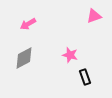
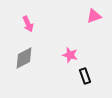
pink arrow: rotated 84 degrees counterclockwise
black rectangle: moved 1 px up
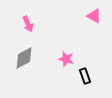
pink triangle: rotated 49 degrees clockwise
pink star: moved 4 px left, 4 px down
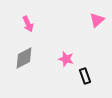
pink triangle: moved 3 px right, 4 px down; rotated 49 degrees clockwise
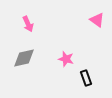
pink triangle: rotated 42 degrees counterclockwise
gray diamond: rotated 15 degrees clockwise
black rectangle: moved 1 px right, 2 px down
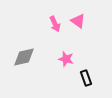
pink triangle: moved 19 px left, 1 px down
pink arrow: moved 27 px right
gray diamond: moved 1 px up
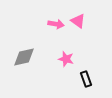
pink arrow: moved 1 px right; rotated 56 degrees counterclockwise
black rectangle: moved 1 px down
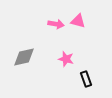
pink triangle: rotated 21 degrees counterclockwise
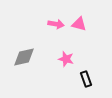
pink triangle: moved 1 px right, 3 px down
